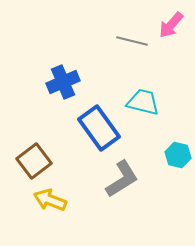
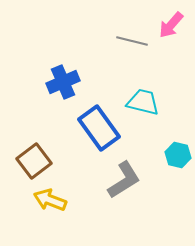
gray L-shape: moved 2 px right, 1 px down
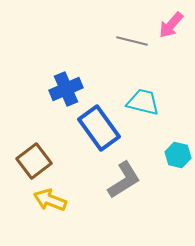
blue cross: moved 3 px right, 7 px down
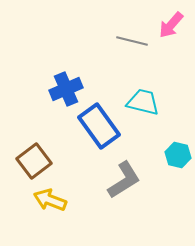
blue rectangle: moved 2 px up
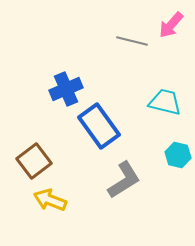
cyan trapezoid: moved 22 px right
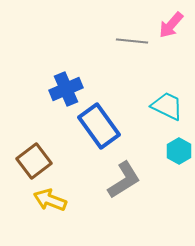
gray line: rotated 8 degrees counterclockwise
cyan trapezoid: moved 2 px right, 4 px down; rotated 12 degrees clockwise
cyan hexagon: moved 1 px right, 4 px up; rotated 15 degrees clockwise
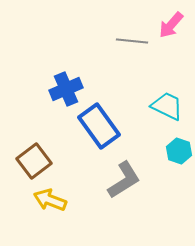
cyan hexagon: rotated 10 degrees counterclockwise
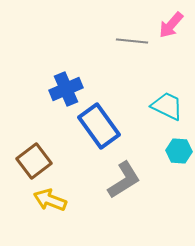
cyan hexagon: rotated 15 degrees counterclockwise
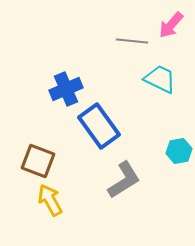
cyan trapezoid: moved 7 px left, 27 px up
cyan hexagon: rotated 15 degrees counterclockwise
brown square: moved 4 px right; rotated 32 degrees counterclockwise
yellow arrow: rotated 40 degrees clockwise
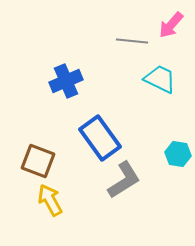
blue cross: moved 8 px up
blue rectangle: moved 1 px right, 12 px down
cyan hexagon: moved 1 px left, 3 px down; rotated 20 degrees clockwise
